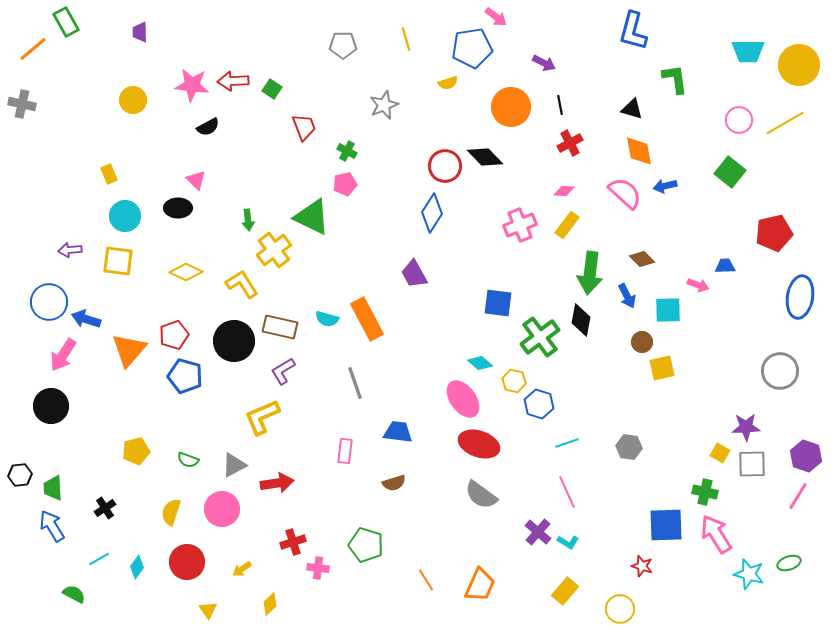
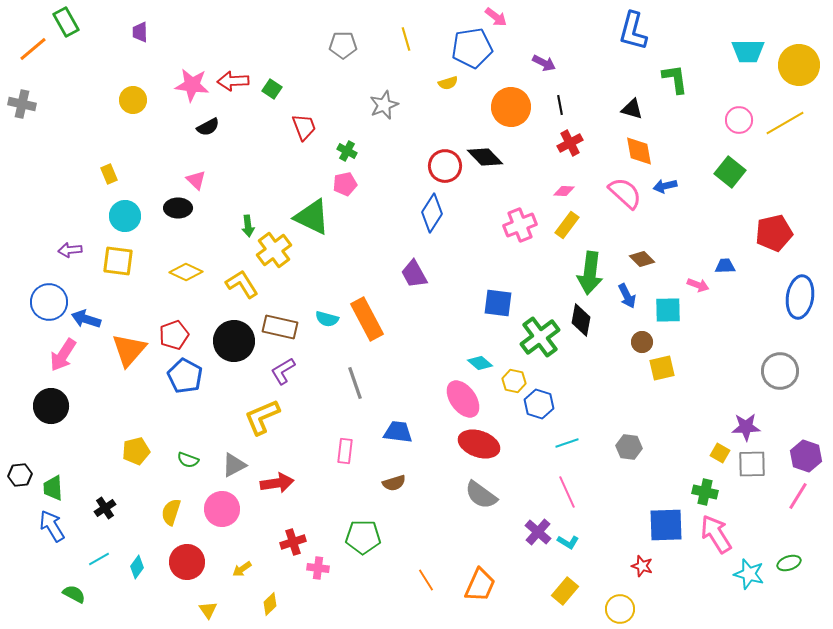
green arrow at (248, 220): moved 6 px down
blue pentagon at (185, 376): rotated 12 degrees clockwise
green pentagon at (366, 545): moved 3 px left, 8 px up; rotated 16 degrees counterclockwise
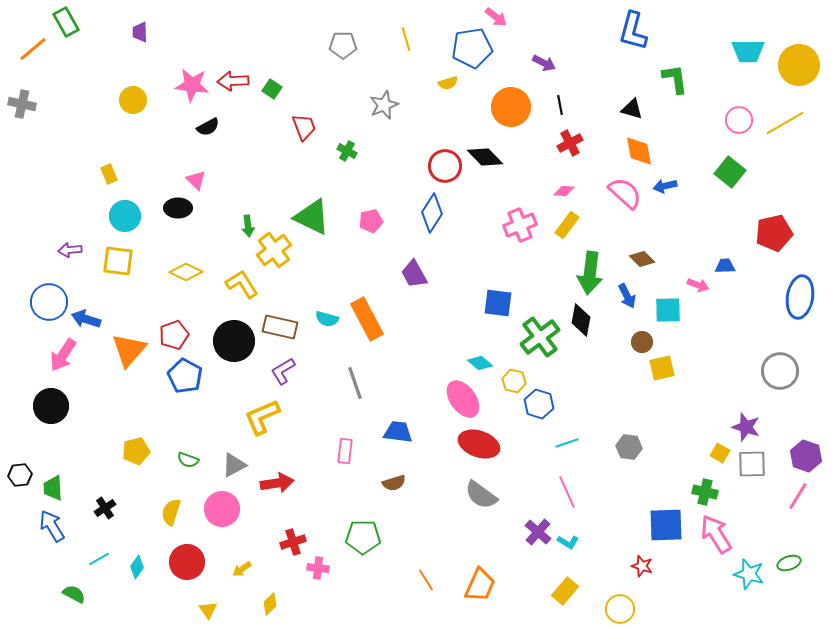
pink pentagon at (345, 184): moved 26 px right, 37 px down
purple star at (746, 427): rotated 20 degrees clockwise
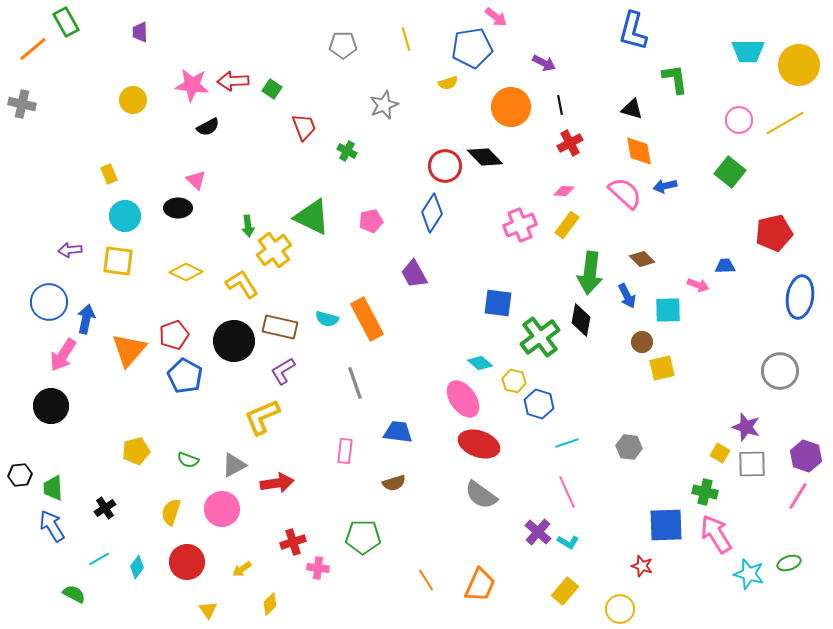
blue arrow at (86, 319): rotated 84 degrees clockwise
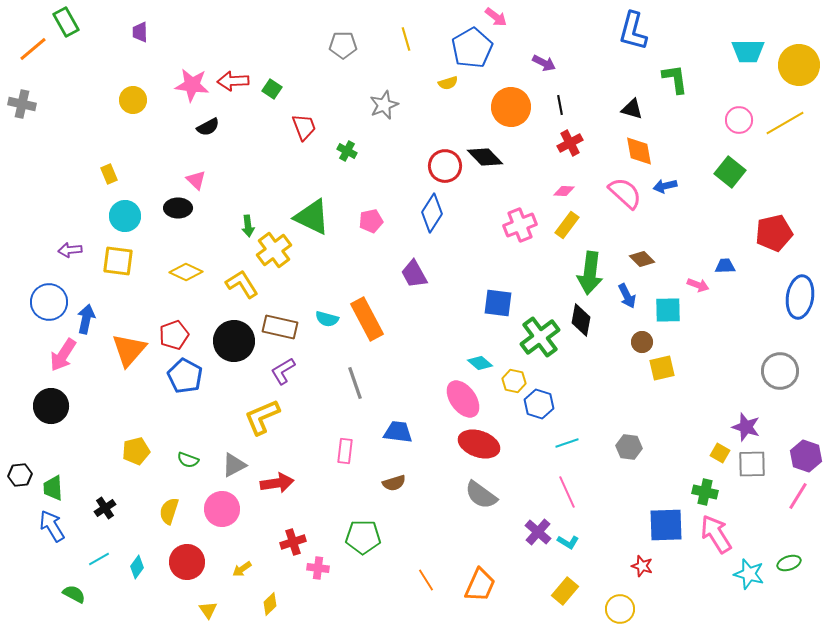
blue pentagon at (472, 48): rotated 21 degrees counterclockwise
yellow semicircle at (171, 512): moved 2 px left, 1 px up
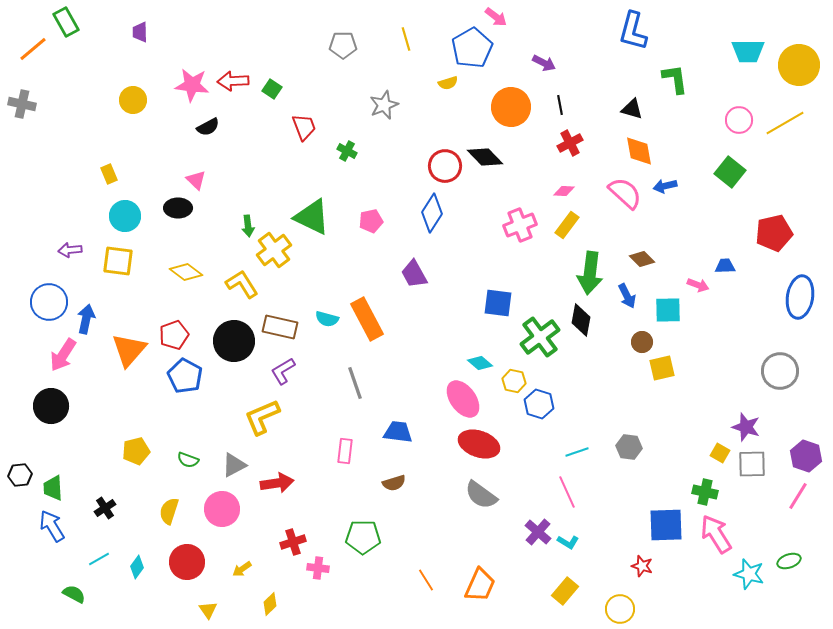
yellow diamond at (186, 272): rotated 12 degrees clockwise
cyan line at (567, 443): moved 10 px right, 9 px down
green ellipse at (789, 563): moved 2 px up
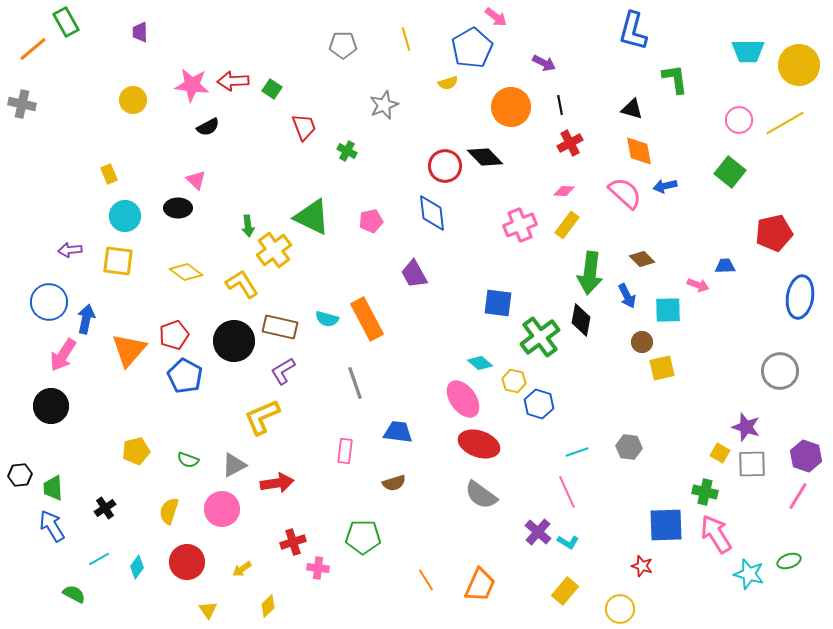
blue diamond at (432, 213): rotated 39 degrees counterclockwise
yellow diamond at (270, 604): moved 2 px left, 2 px down
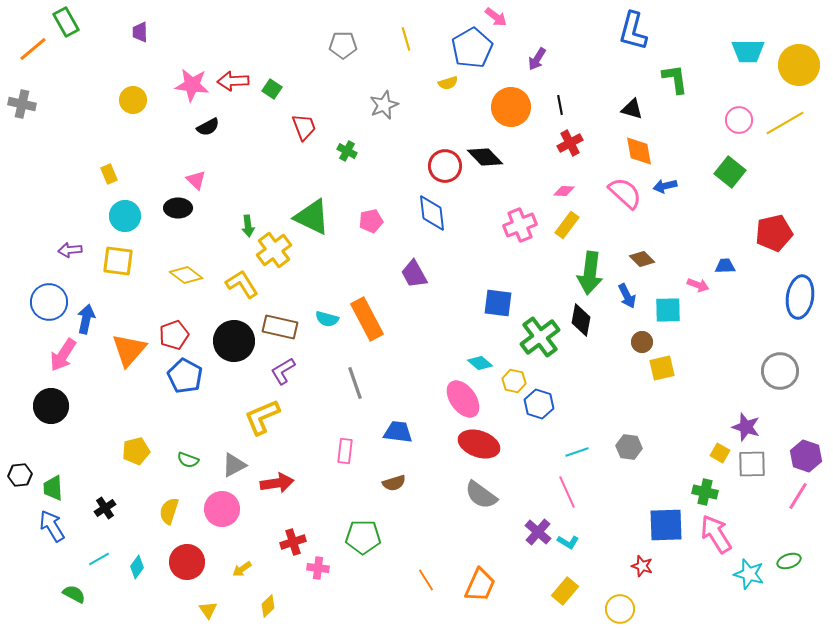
purple arrow at (544, 63): moved 7 px left, 4 px up; rotated 95 degrees clockwise
yellow diamond at (186, 272): moved 3 px down
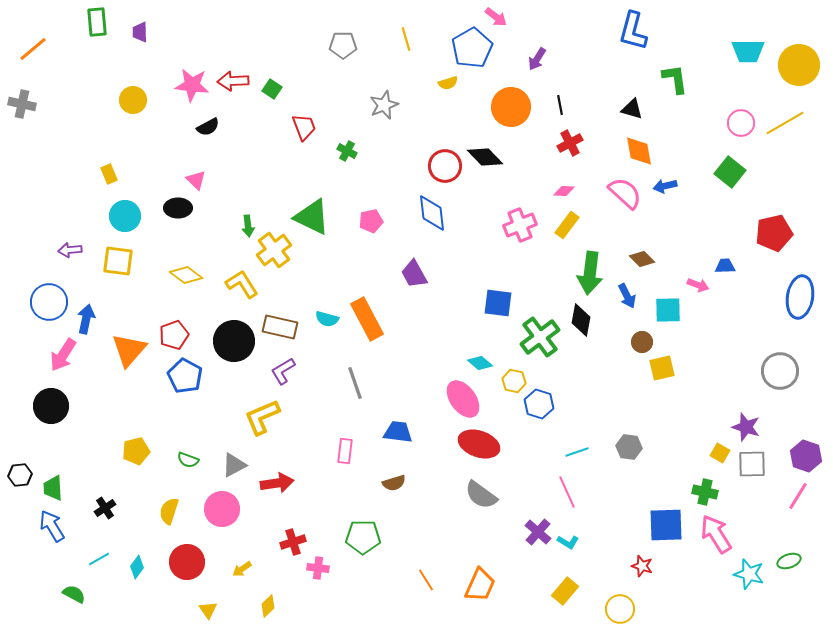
green rectangle at (66, 22): moved 31 px right; rotated 24 degrees clockwise
pink circle at (739, 120): moved 2 px right, 3 px down
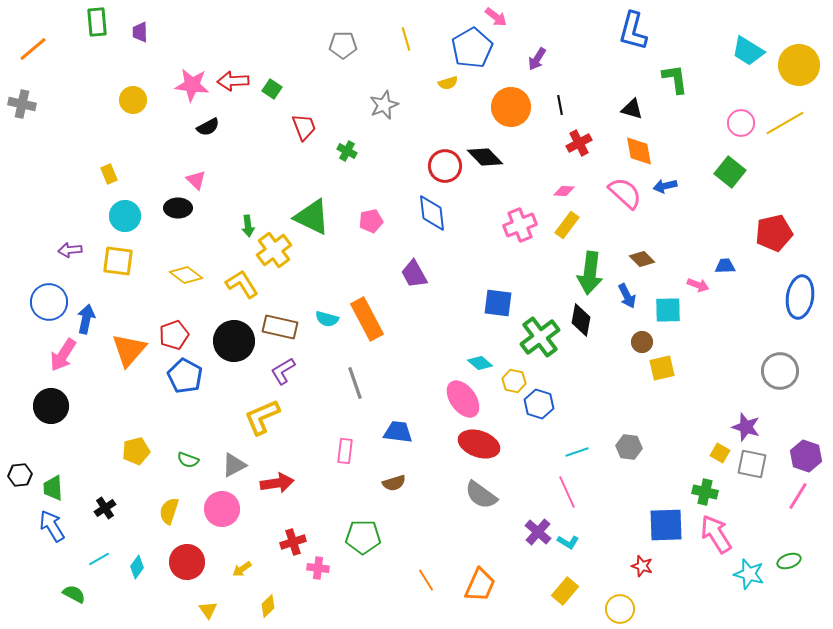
cyan trapezoid at (748, 51): rotated 32 degrees clockwise
red cross at (570, 143): moved 9 px right
gray square at (752, 464): rotated 12 degrees clockwise
